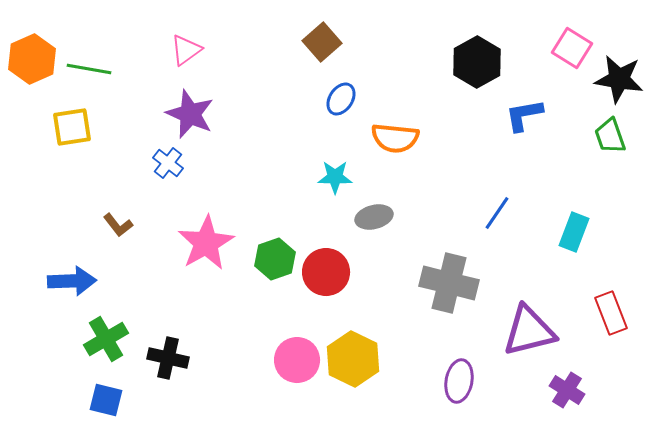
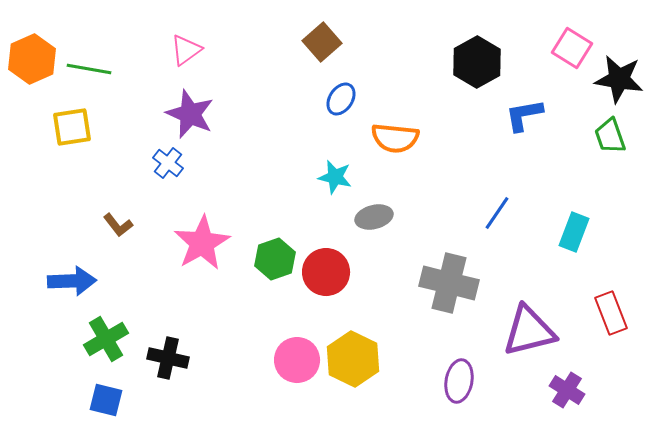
cyan star: rotated 12 degrees clockwise
pink star: moved 4 px left
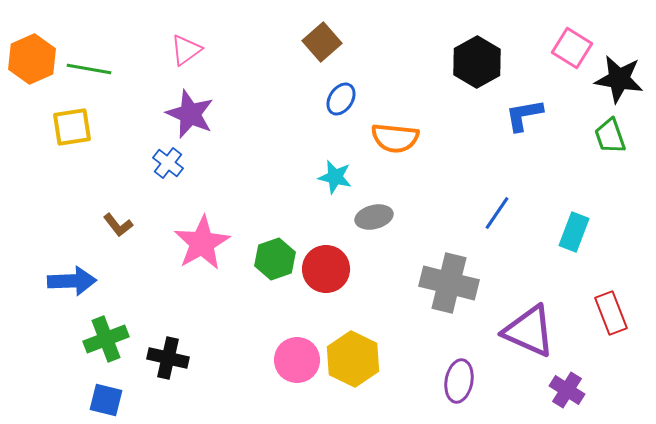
red circle: moved 3 px up
purple triangle: rotated 38 degrees clockwise
green cross: rotated 9 degrees clockwise
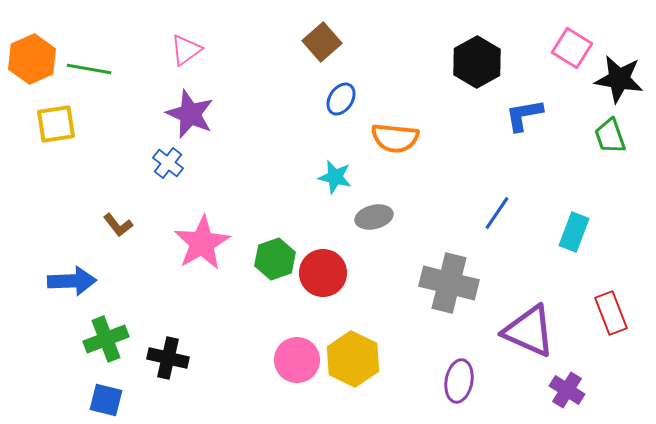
yellow square: moved 16 px left, 3 px up
red circle: moved 3 px left, 4 px down
